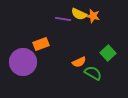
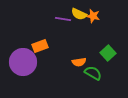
orange rectangle: moved 1 px left, 2 px down
orange semicircle: rotated 16 degrees clockwise
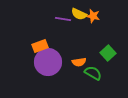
purple circle: moved 25 px right
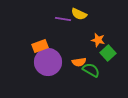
orange star: moved 5 px right, 24 px down
green semicircle: moved 2 px left, 3 px up
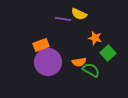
orange star: moved 3 px left, 2 px up
orange rectangle: moved 1 px right, 1 px up
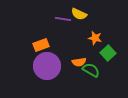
purple circle: moved 1 px left, 4 px down
